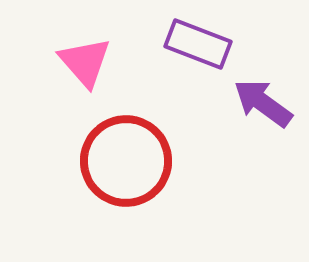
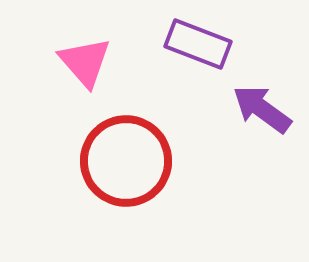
purple arrow: moved 1 px left, 6 px down
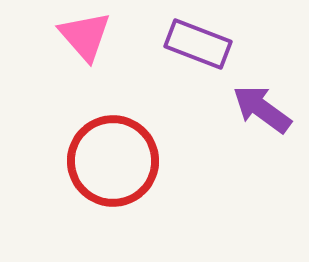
pink triangle: moved 26 px up
red circle: moved 13 px left
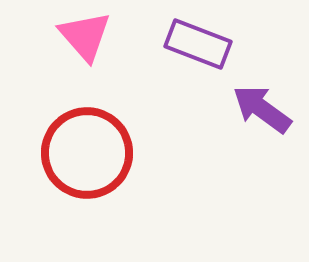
red circle: moved 26 px left, 8 px up
